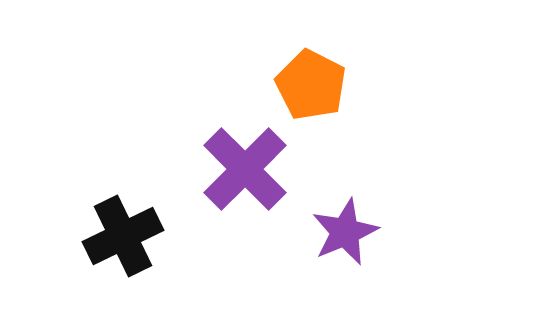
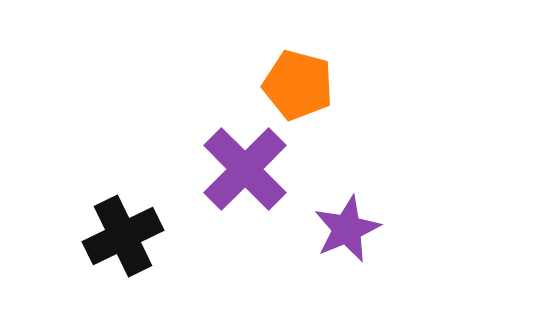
orange pentagon: moved 13 px left; rotated 12 degrees counterclockwise
purple star: moved 2 px right, 3 px up
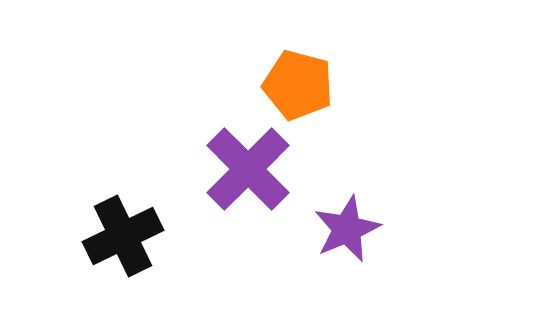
purple cross: moved 3 px right
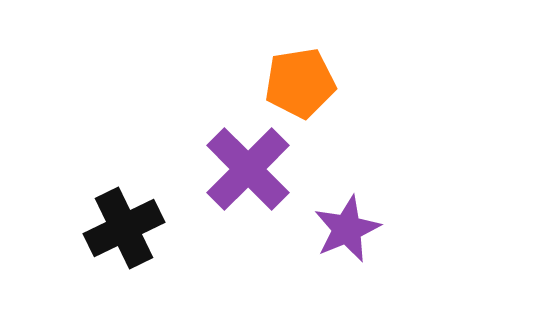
orange pentagon: moved 2 px right, 2 px up; rotated 24 degrees counterclockwise
black cross: moved 1 px right, 8 px up
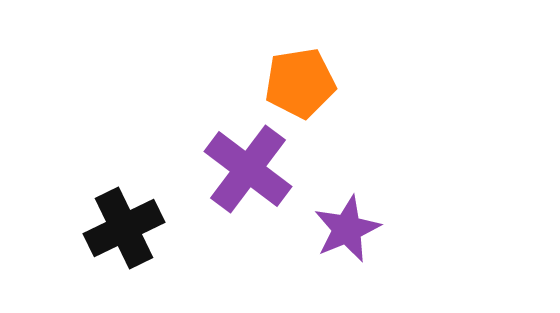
purple cross: rotated 8 degrees counterclockwise
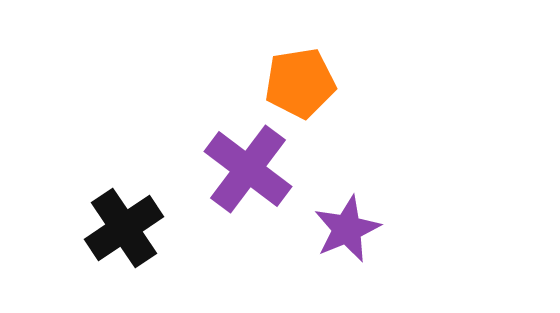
black cross: rotated 8 degrees counterclockwise
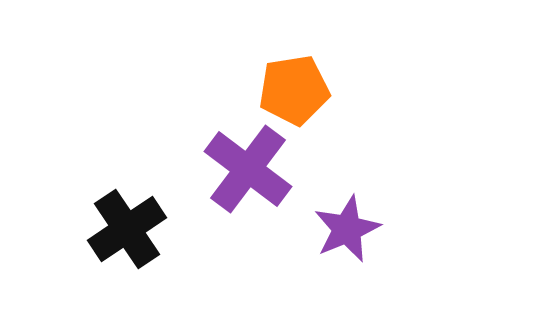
orange pentagon: moved 6 px left, 7 px down
black cross: moved 3 px right, 1 px down
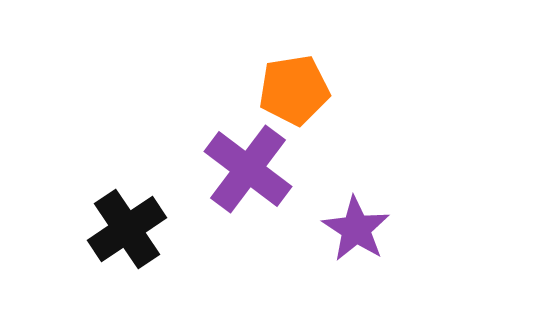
purple star: moved 9 px right; rotated 16 degrees counterclockwise
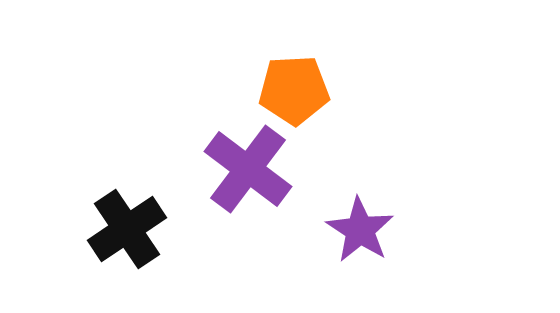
orange pentagon: rotated 6 degrees clockwise
purple star: moved 4 px right, 1 px down
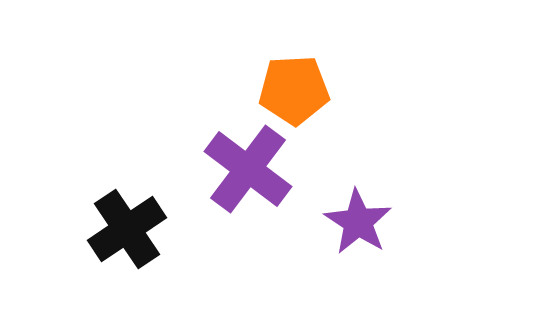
purple star: moved 2 px left, 8 px up
